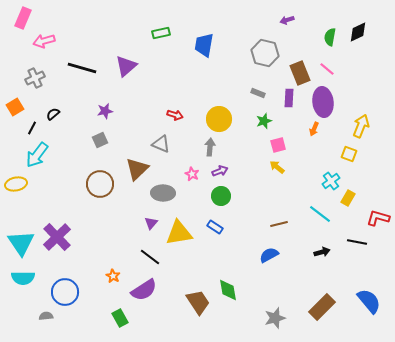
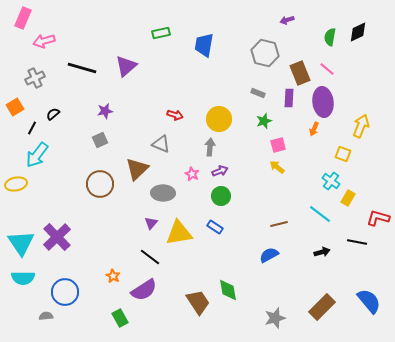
yellow square at (349, 154): moved 6 px left
cyan cross at (331, 181): rotated 18 degrees counterclockwise
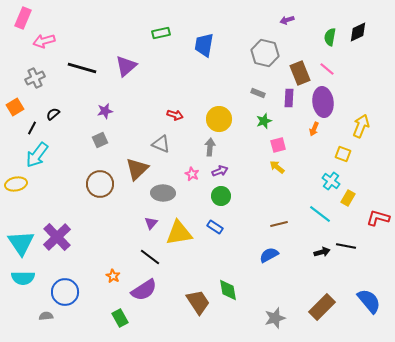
black line at (357, 242): moved 11 px left, 4 px down
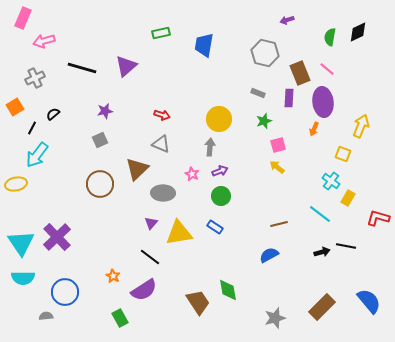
red arrow at (175, 115): moved 13 px left
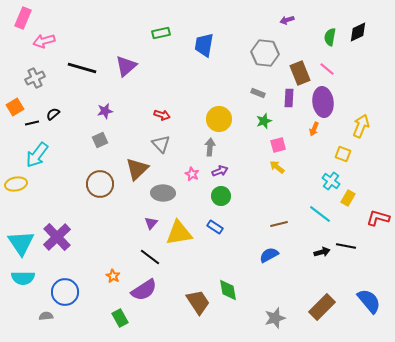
gray hexagon at (265, 53): rotated 8 degrees counterclockwise
black line at (32, 128): moved 5 px up; rotated 48 degrees clockwise
gray triangle at (161, 144): rotated 24 degrees clockwise
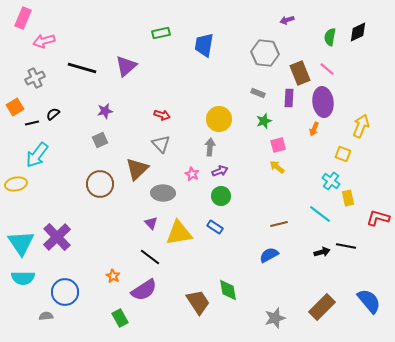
yellow rectangle at (348, 198): rotated 42 degrees counterclockwise
purple triangle at (151, 223): rotated 24 degrees counterclockwise
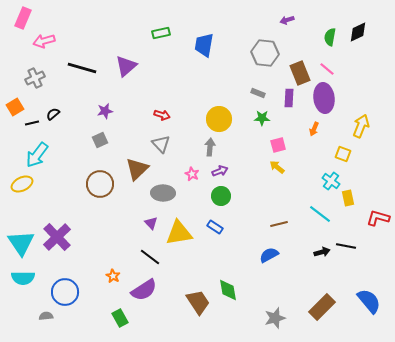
purple ellipse at (323, 102): moved 1 px right, 4 px up
green star at (264, 121): moved 2 px left, 3 px up; rotated 21 degrees clockwise
yellow ellipse at (16, 184): moved 6 px right; rotated 15 degrees counterclockwise
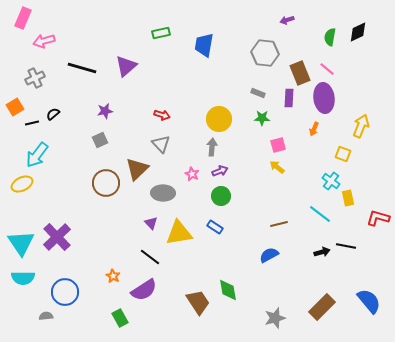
gray arrow at (210, 147): moved 2 px right
brown circle at (100, 184): moved 6 px right, 1 px up
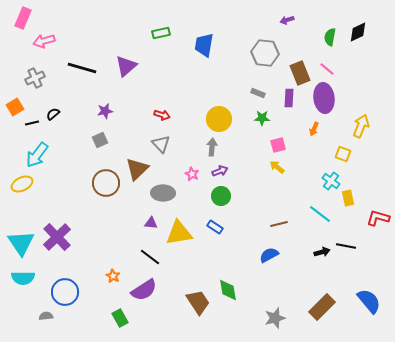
purple triangle at (151, 223): rotated 40 degrees counterclockwise
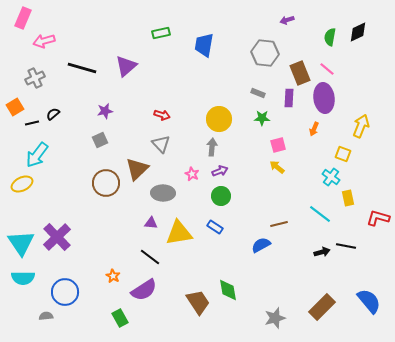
cyan cross at (331, 181): moved 4 px up
blue semicircle at (269, 255): moved 8 px left, 10 px up
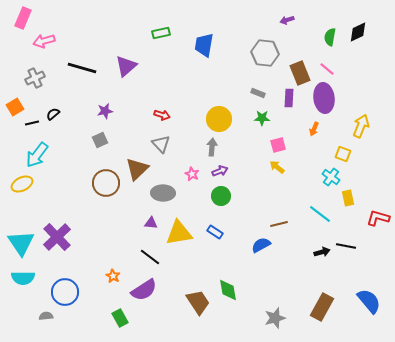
blue rectangle at (215, 227): moved 5 px down
brown rectangle at (322, 307): rotated 16 degrees counterclockwise
